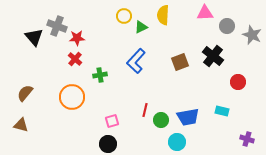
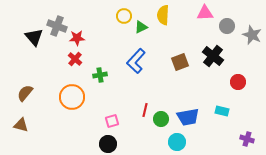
green circle: moved 1 px up
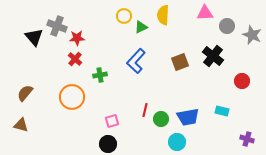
red circle: moved 4 px right, 1 px up
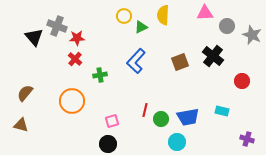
orange circle: moved 4 px down
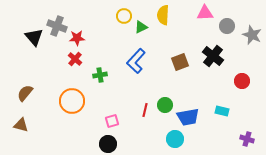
green circle: moved 4 px right, 14 px up
cyan circle: moved 2 px left, 3 px up
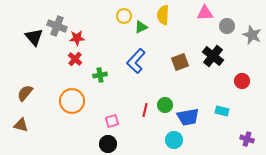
cyan circle: moved 1 px left, 1 px down
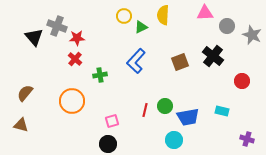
green circle: moved 1 px down
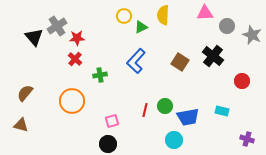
gray cross: rotated 36 degrees clockwise
brown square: rotated 36 degrees counterclockwise
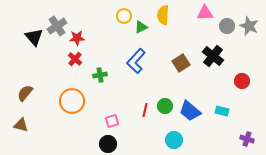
gray star: moved 3 px left, 9 px up
brown square: moved 1 px right, 1 px down; rotated 24 degrees clockwise
blue trapezoid: moved 2 px right, 6 px up; rotated 50 degrees clockwise
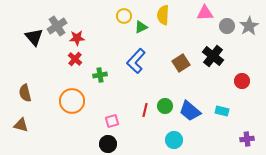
gray star: rotated 18 degrees clockwise
brown semicircle: rotated 54 degrees counterclockwise
purple cross: rotated 24 degrees counterclockwise
